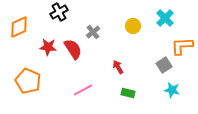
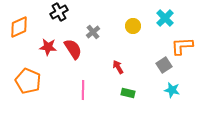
pink line: rotated 60 degrees counterclockwise
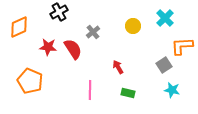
orange pentagon: moved 2 px right
pink line: moved 7 px right
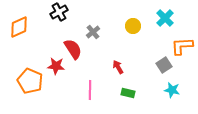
red star: moved 8 px right, 19 px down
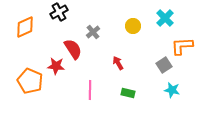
orange diamond: moved 6 px right
red arrow: moved 4 px up
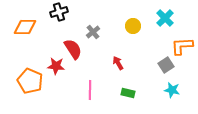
black cross: rotated 12 degrees clockwise
orange diamond: rotated 25 degrees clockwise
gray square: moved 2 px right
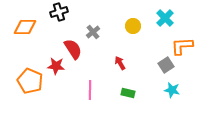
red arrow: moved 2 px right
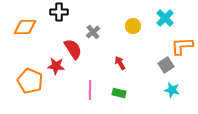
black cross: rotated 18 degrees clockwise
green rectangle: moved 9 px left
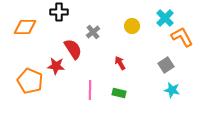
yellow circle: moved 1 px left
orange L-shape: moved 9 px up; rotated 65 degrees clockwise
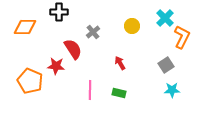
orange L-shape: rotated 55 degrees clockwise
cyan star: rotated 14 degrees counterclockwise
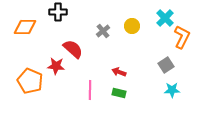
black cross: moved 1 px left
gray cross: moved 10 px right, 1 px up
red semicircle: rotated 15 degrees counterclockwise
red arrow: moved 1 px left, 9 px down; rotated 40 degrees counterclockwise
